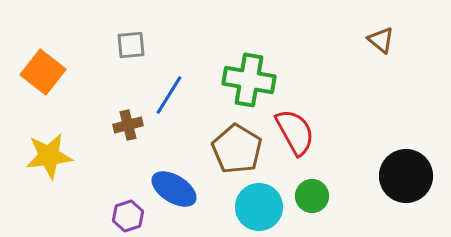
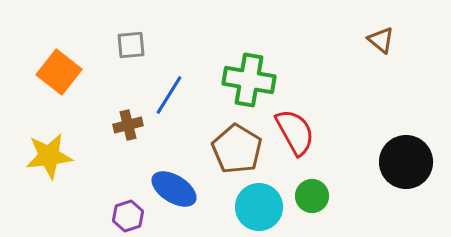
orange square: moved 16 px right
black circle: moved 14 px up
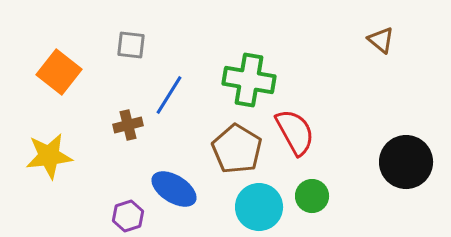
gray square: rotated 12 degrees clockwise
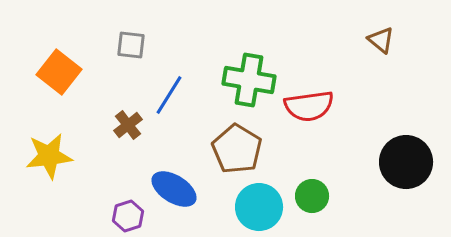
brown cross: rotated 24 degrees counterclockwise
red semicircle: moved 14 px right, 26 px up; rotated 111 degrees clockwise
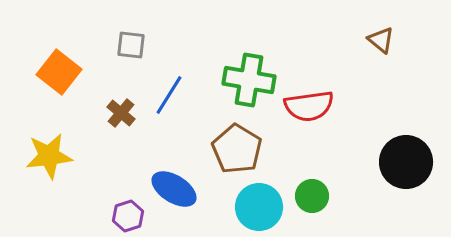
brown cross: moved 7 px left, 12 px up; rotated 12 degrees counterclockwise
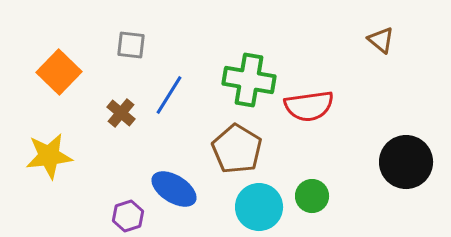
orange square: rotated 6 degrees clockwise
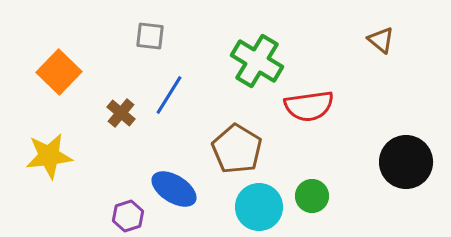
gray square: moved 19 px right, 9 px up
green cross: moved 8 px right, 19 px up; rotated 21 degrees clockwise
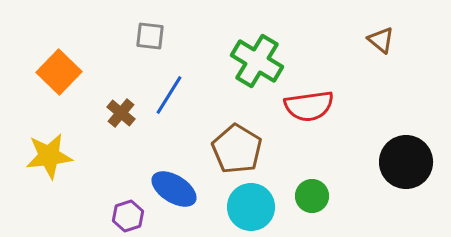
cyan circle: moved 8 px left
